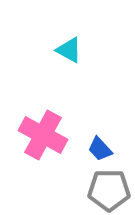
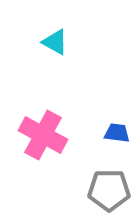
cyan triangle: moved 14 px left, 8 px up
blue trapezoid: moved 17 px right, 16 px up; rotated 140 degrees clockwise
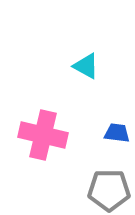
cyan triangle: moved 31 px right, 24 px down
pink cross: rotated 15 degrees counterclockwise
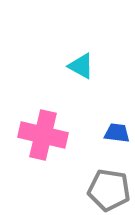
cyan triangle: moved 5 px left
gray pentagon: rotated 9 degrees clockwise
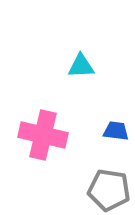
cyan triangle: rotated 32 degrees counterclockwise
blue trapezoid: moved 1 px left, 2 px up
